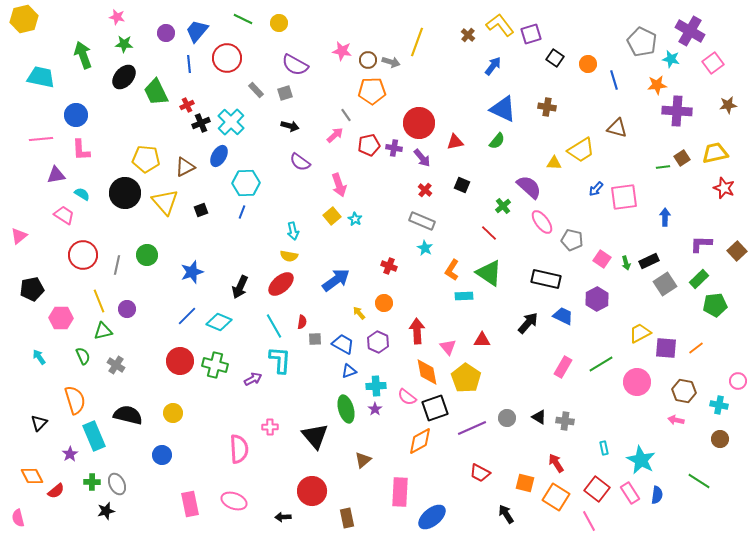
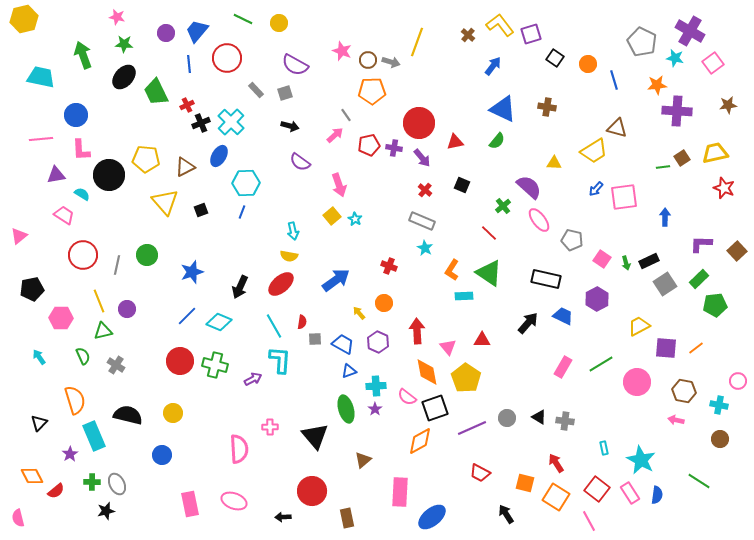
pink star at (342, 51): rotated 12 degrees clockwise
cyan star at (671, 59): moved 4 px right, 1 px up
yellow trapezoid at (581, 150): moved 13 px right, 1 px down
black circle at (125, 193): moved 16 px left, 18 px up
pink ellipse at (542, 222): moved 3 px left, 2 px up
yellow trapezoid at (640, 333): moved 1 px left, 7 px up
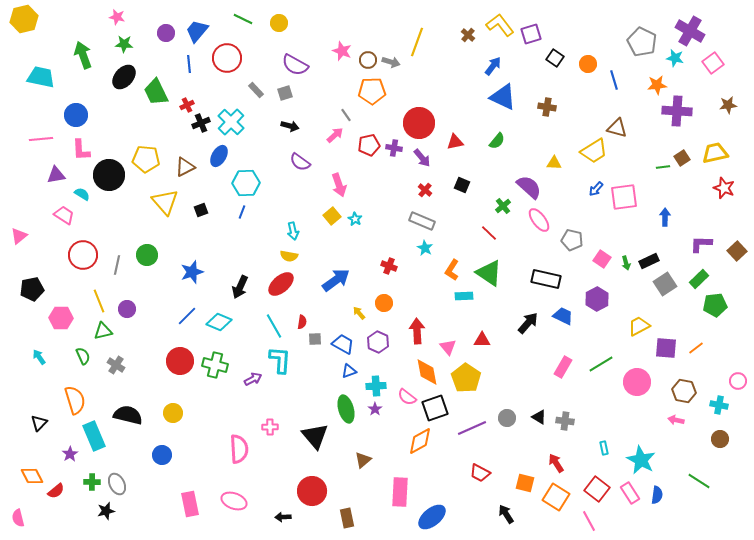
blue triangle at (503, 109): moved 12 px up
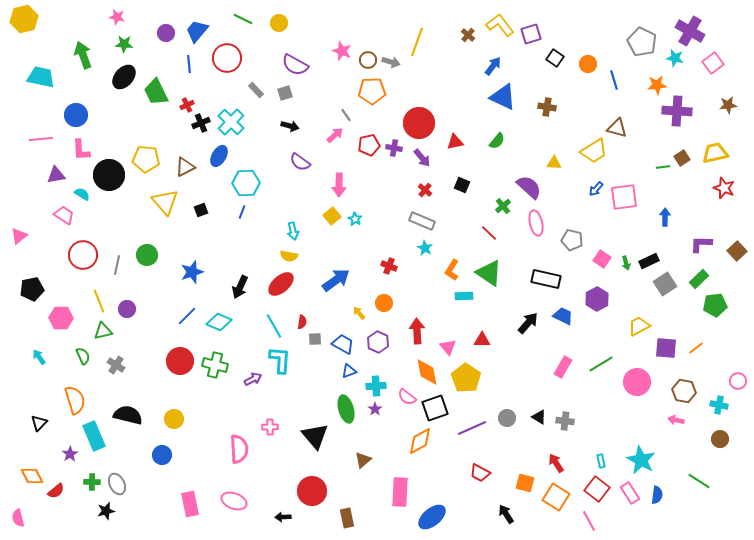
pink arrow at (339, 185): rotated 20 degrees clockwise
pink ellipse at (539, 220): moved 3 px left, 3 px down; rotated 25 degrees clockwise
yellow circle at (173, 413): moved 1 px right, 6 px down
cyan rectangle at (604, 448): moved 3 px left, 13 px down
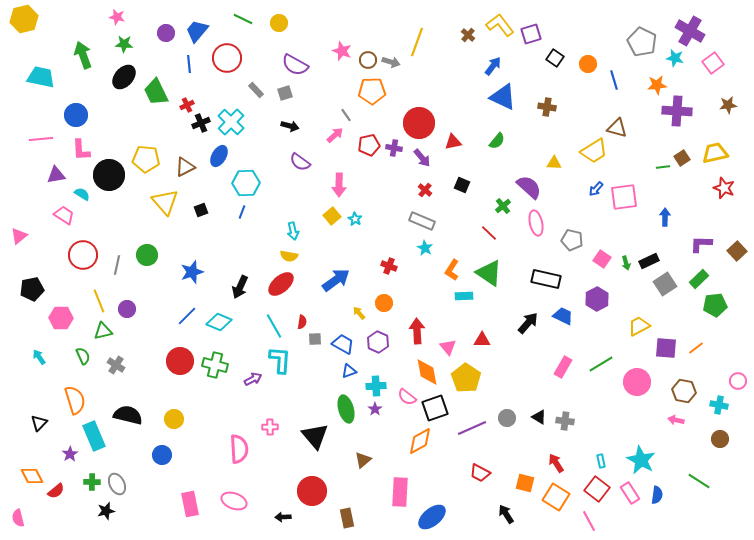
red triangle at (455, 142): moved 2 px left
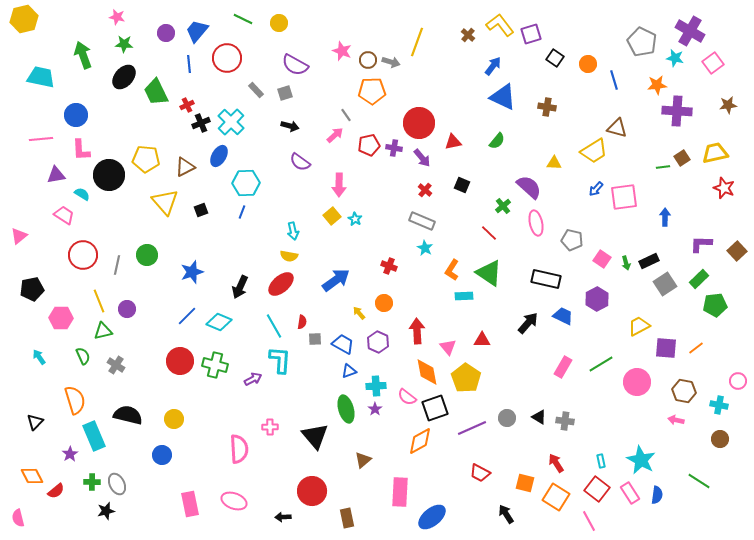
black triangle at (39, 423): moved 4 px left, 1 px up
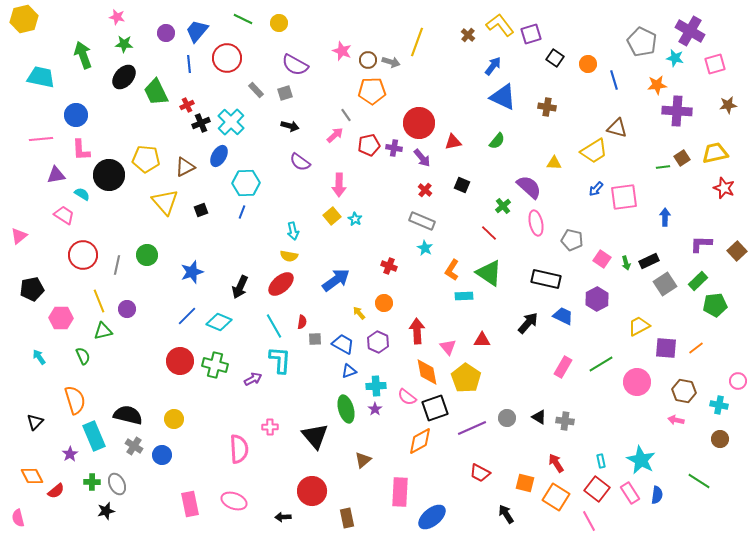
pink square at (713, 63): moved 2 px right, 1 px down; rotated 20 degrees clockwise
green rectangle at (699, 279): moved 1 px left, 2 px down
gray cross at (116, 365): moved 18 px right, 81 px down
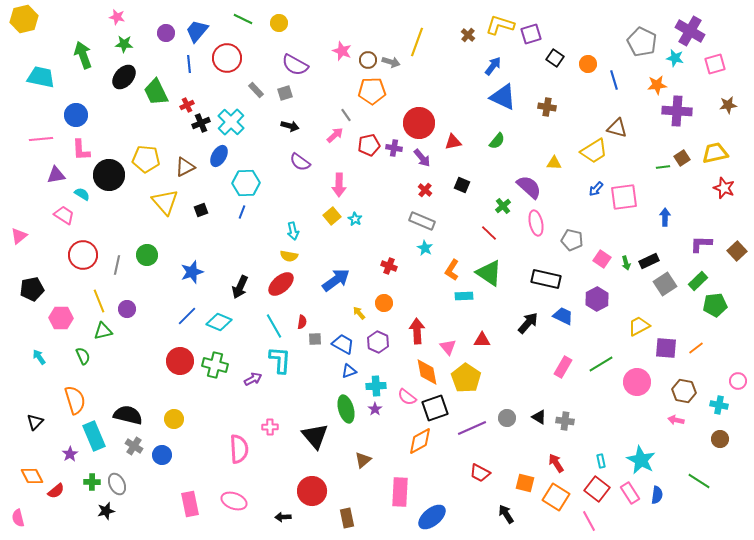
yellow L-shape at (500, 25): rotated 36 degrees counterclockwise
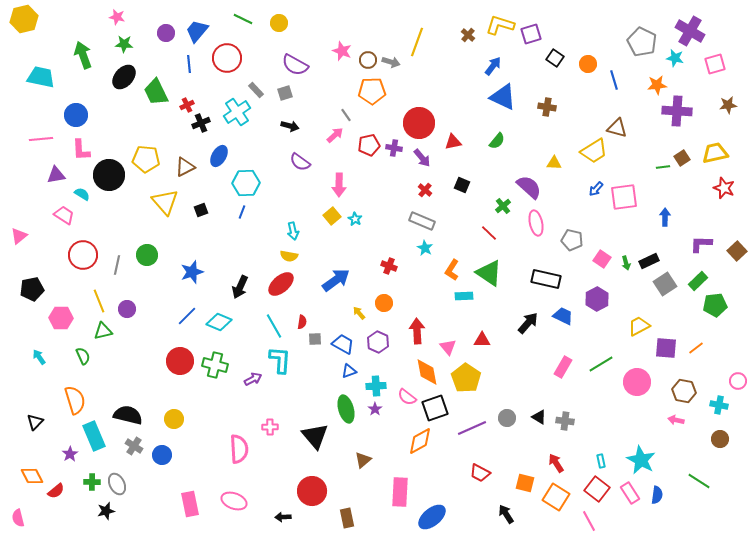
cyan cross at (231, 122): moved 6 px right, 10 px up; rotated 12 degrees clockwise
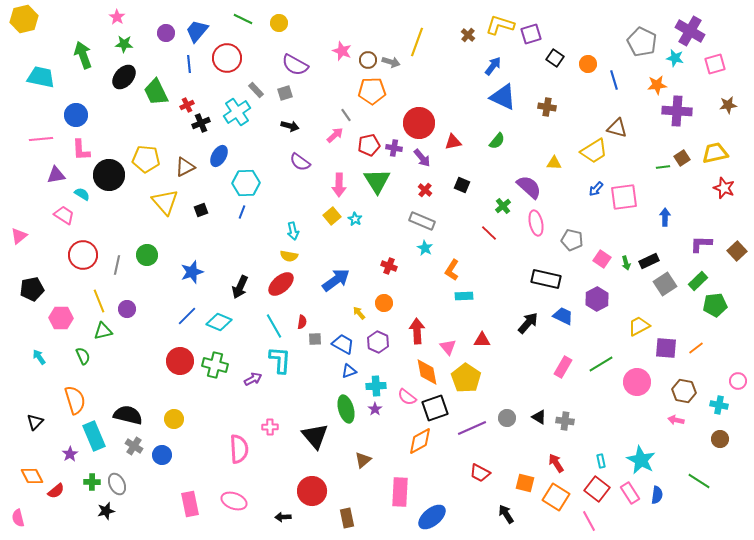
pink star at (117, 17): rotated 21 degrees clockwise
green triangle at (489, 273): moved 112 px left, 92 px up; rotated 24 degrees clockwise
